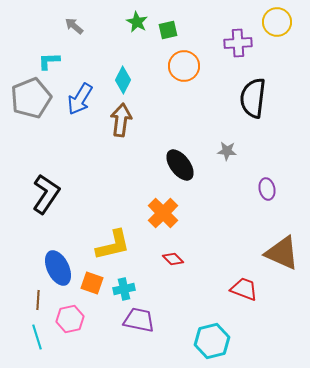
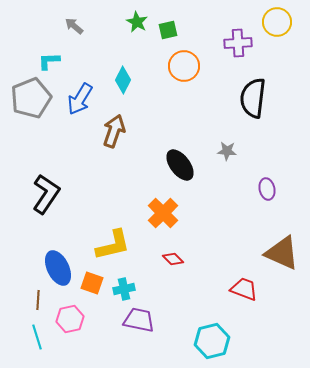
brown arrow: moved 7 px left, 11 px down; rotated 12 degrees clockwise
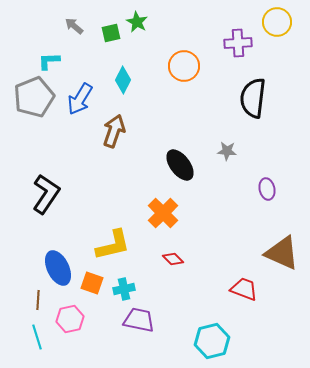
green square: moved 57 px left, 3 px down
gray pentagon: moved 3 px right, 1 px up
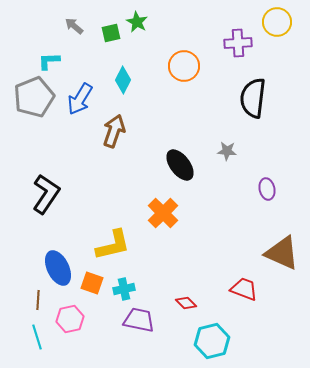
red diamond: moved 13 px right, 44 px down
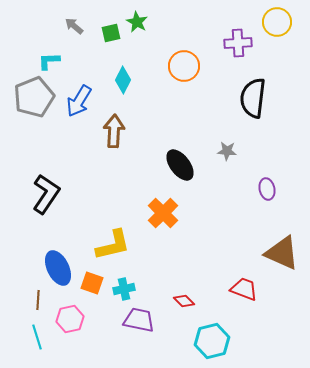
blue arrow: moved 1 px left, 2 px down
brown arrow: rotated 16 degrees counterclockwise
red diamond: moved 2 px left, 2 px up
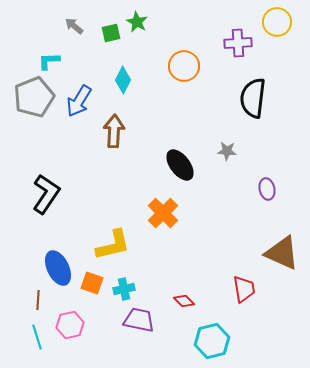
red trapezoid: rotated 60 degrees clockwise
pink hexagon: moved 6 px down
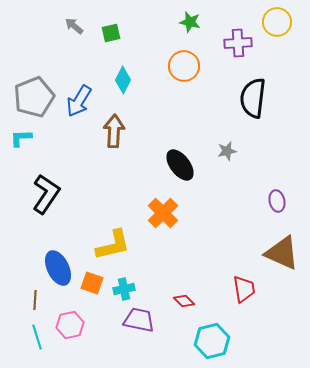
green star: moved 53 px right; rotated 15 degrees counterclockwise
cyan L-shape: moved 28 px left, 77 px down
gray star: rotated 18 degrees counterclockwise
purple ellipse: moved 10 px right, 12 px down
brown line: moved 3 px left
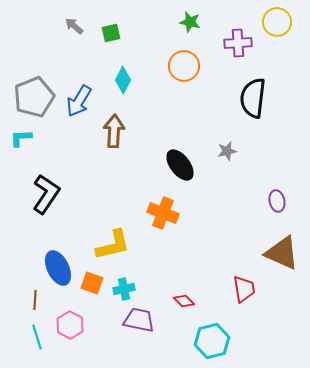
orange cross: rotated 24 degrees counterclockwise
pink hexagon: rotated 20 degrees counterclockwise
